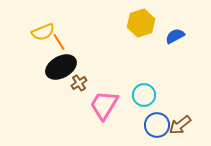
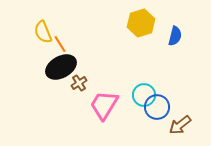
yellow semicircle: rotated 90 degrees clockwise
blue semicircle: rotated 132 degrees clockwise
orange line: moved 1 px right, 2 px down
blue circle: moved 18 px up
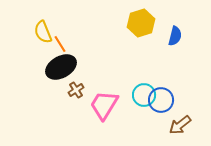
brown cross: moved 3 px left, 7 px down
blue circle: moved 4 px right, 7 px up
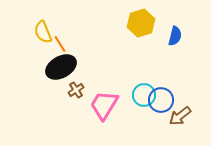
brown arrow: moved 9 px up
